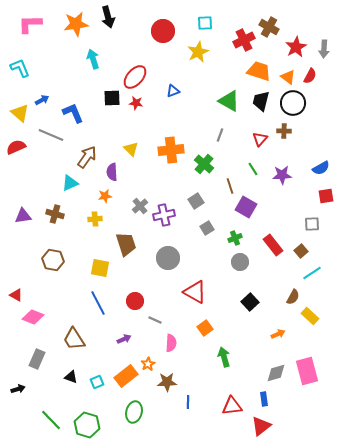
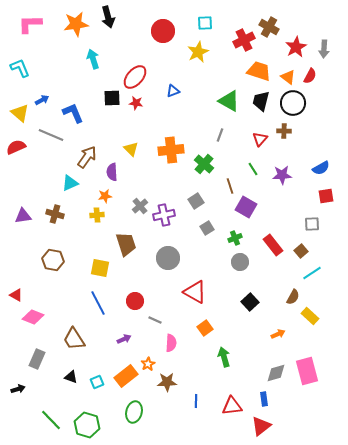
yellow cross at (95, 219): moved 2 px right, 4 px up
blue line at (188, 402): moved 8 px right, 1 px up
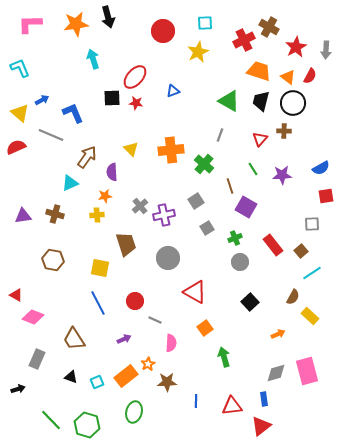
gray arrow at (324, 49): moved 2 px right, 1 px down
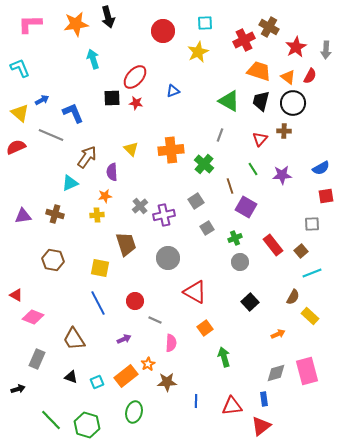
cyan line at (312, 273): rotated 12 degrees clockwise
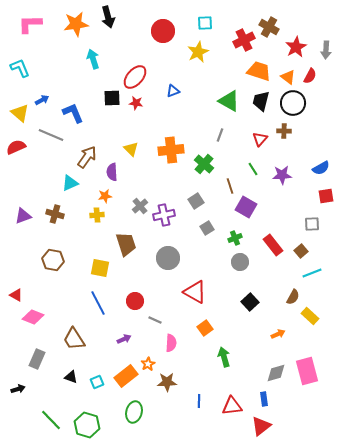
purple triangle at (23, 216): rotated 12 degrees counterclockwise
blue line at (196, 401): moved 3 px right
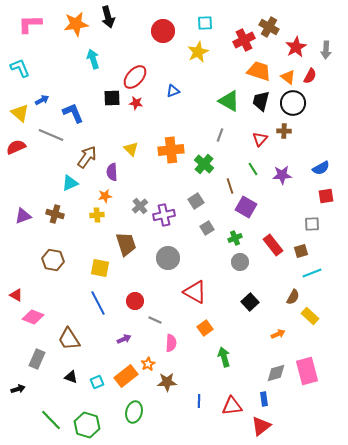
brown square at (301, 251): rotated 24 degrees clockwise
brown trapezoid at (74, 339): moved 5 px left
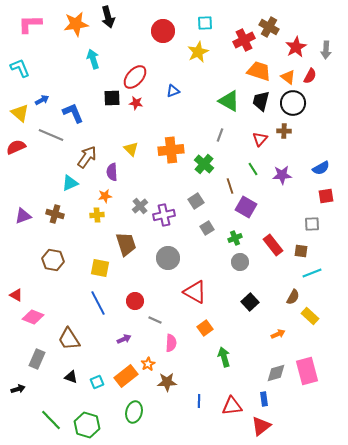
brown square at (301, 251): rotated 24 degrees clockwise
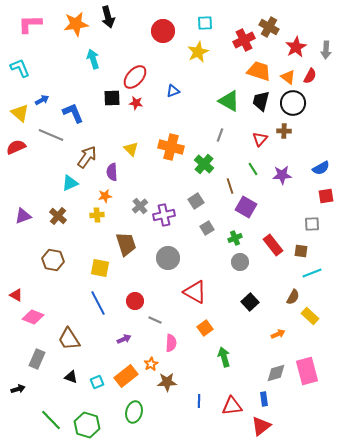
orange cross at (171, 150): moved 3 px up; rotated 20 degrees clockwise
brown cross at (55, 214): moved 3 px right, 2 px down; rotated 24 degrees clockwise
orange star at (148, 364): moved 3 px right
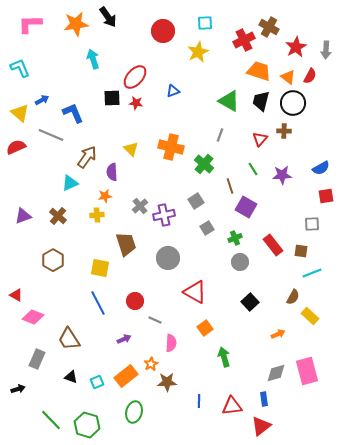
black arrow at (108, 17): rotated 20 degrees counterclockwise
brown hexagon at (53, 260): rotated 20 degrees clockwise
